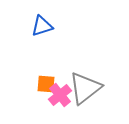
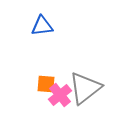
blue triangle: rotated 10 degrees clockwise
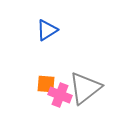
blue triangle: moved 5 px right, 4 px down; rotated 25 degrees counterclockwise
pink cross: rotated 30 degrees counterclockwise
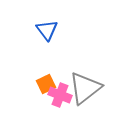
blue triangle: rotated 35 degrees counterclockwise
orange square: rotated 30 degrees counterclockwise
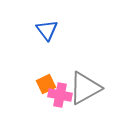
gray triangle: rotated 9 degrees clockwise
pink cross: rotated 10 degrees counterclockwise
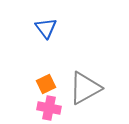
blue triangle: moved 1 px left, 2 px up
pink cross: moved 11 px left, 13 px down
